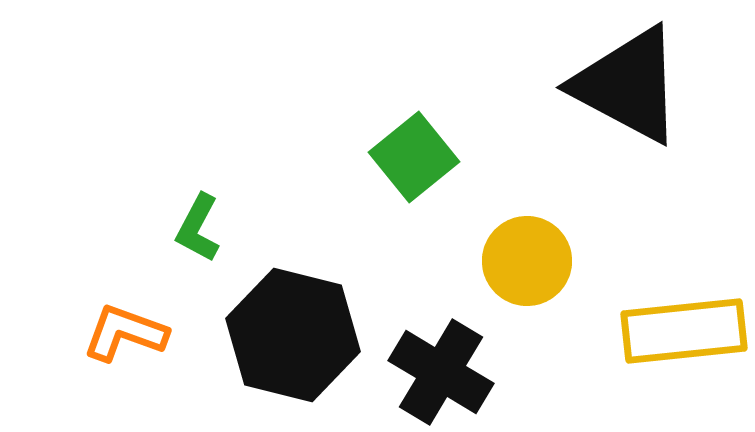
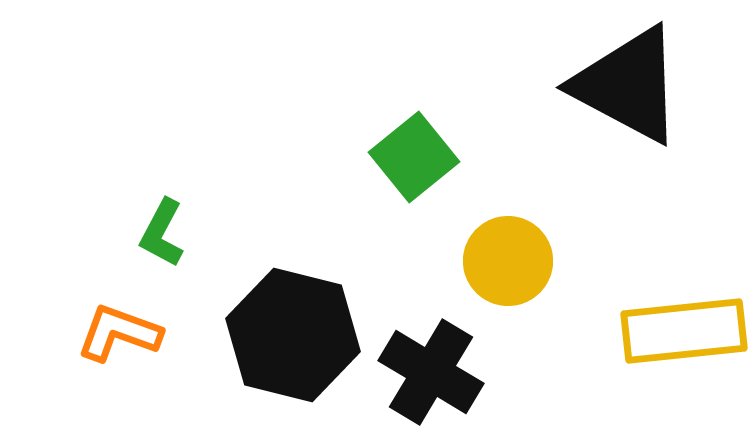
green L-shape: moved 36 px left, 5 px down
yellow circle: moved 19 px left
orange L-shape: moved 6 px left
black cross: moved 10 px left
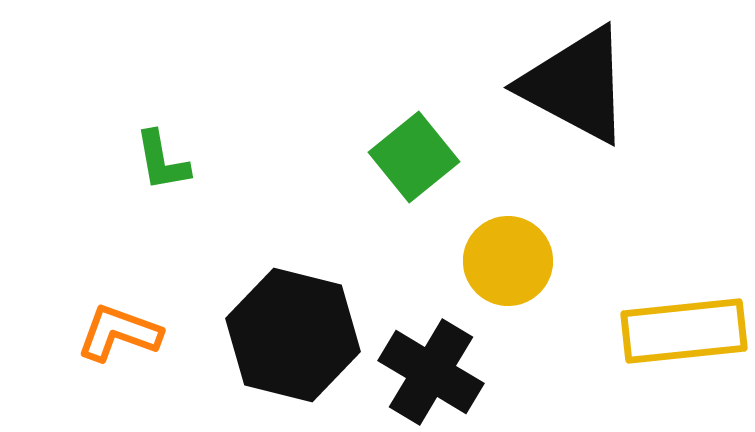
black triangle: moved 52 px left
green L-shape: moved 72 px up; rotated 38 degrees counterclockwise
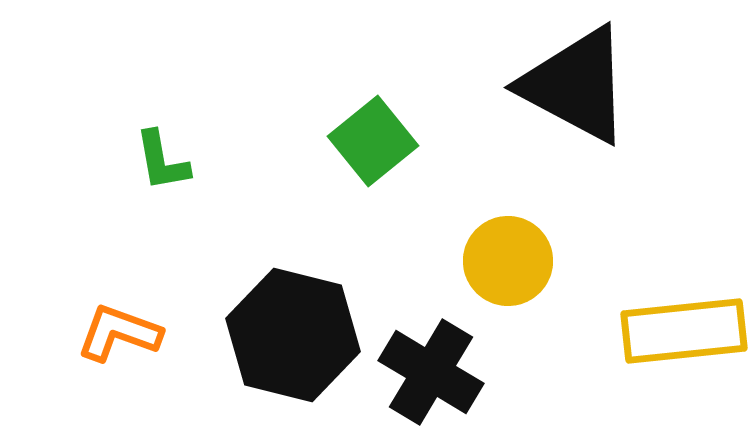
green square: moved 41 px left, 16 px up
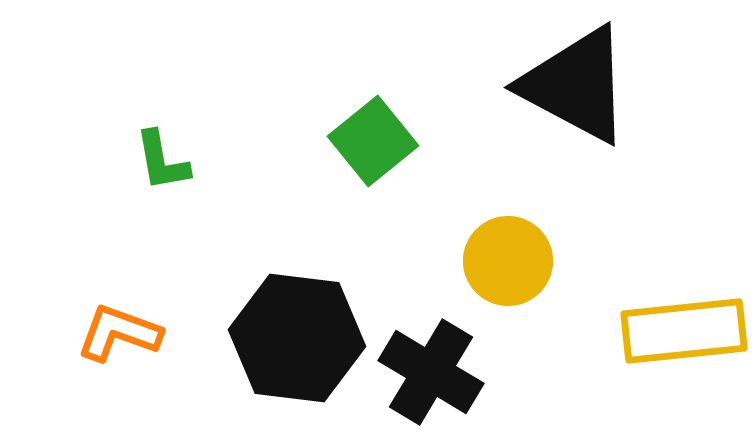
black hexagon: moved 4 px right, 3 px down; rotated 7 degrees counterclockwise
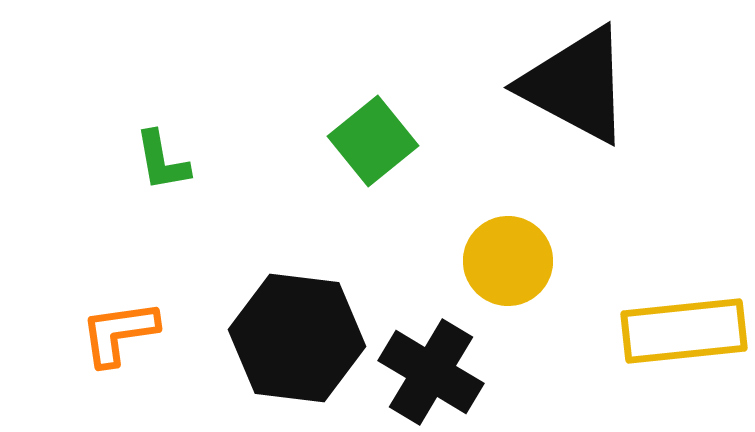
orange L-shape: rotated 28 degrees counterclockwise
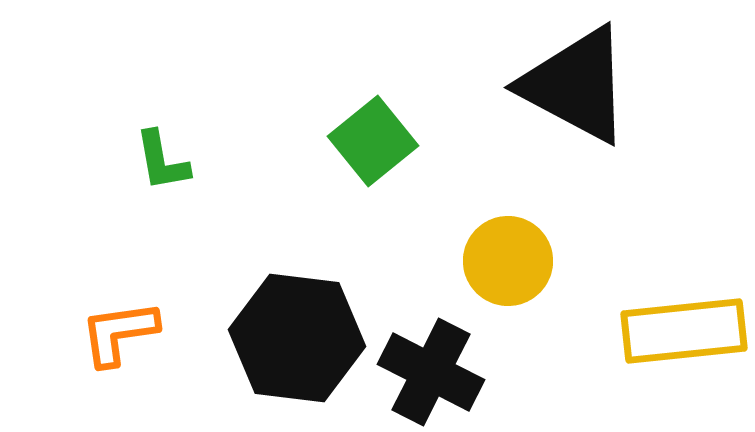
black cross: rotated 4 degrees counterclockwise
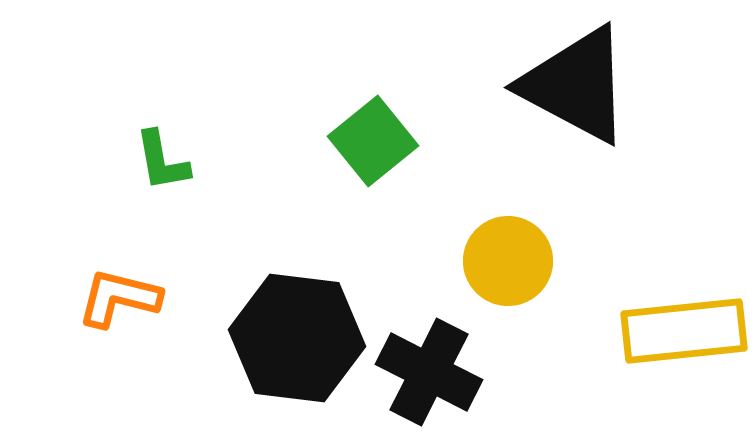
orange L-shape: moved 35 px up; rotated 22 degrees clockwise
black cross: moved 2 px left
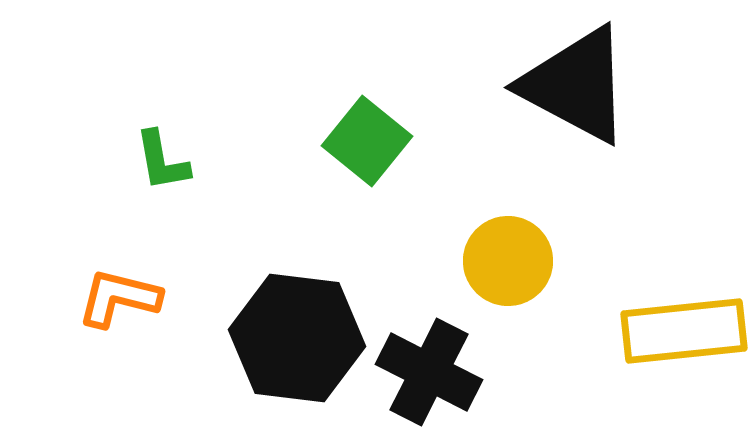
green square: moved 6 px left; rotated 12 degrees counterclockwise
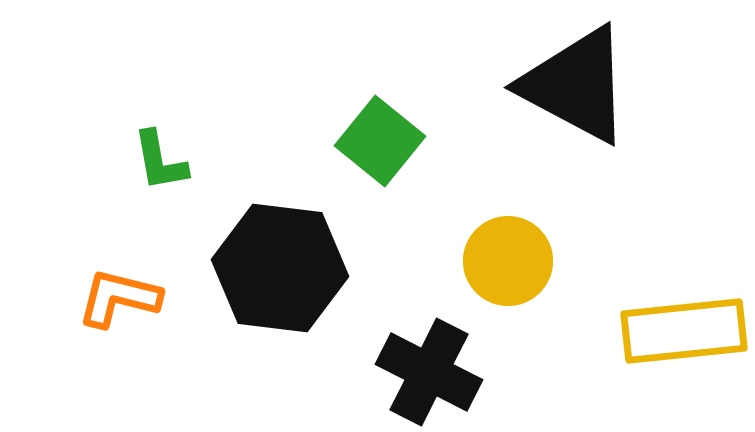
green square: moved 13 px right
green L-shape: moved 2 px left
black hexagon: moved 17 px left, 70 px up
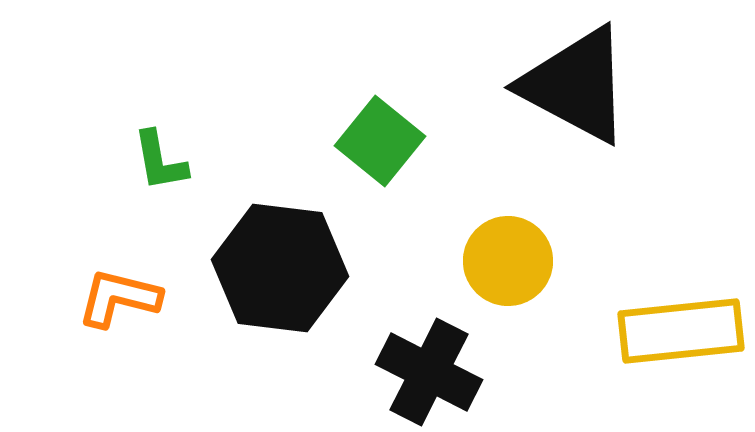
yellow rectangle: moved 3 px left
